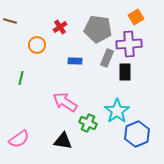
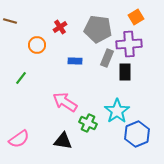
green line: rotated 24 degrees clockwise
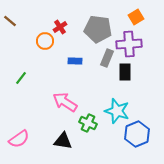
brown line: rotated 24 degrees clockwise
orange circle: moved 8 px right, 4 px up
cyan star: rotated 20 degrees counterclockwise
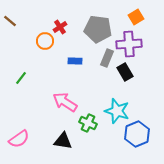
black rectangle: rotated 30 degrees counterclockwise
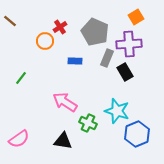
gray pentagon: moved 3 px left, 3 px down; rotated 16 degrees clockwise
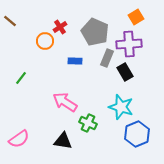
cyan star: moved 4 px right, 4 px up
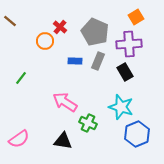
red cross: rotated 16 degrees counterclockwise
gray rectangle: moved 9 px left, 3 px down
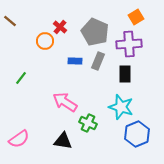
black rectangle: moved 2 px down; rotated 30 degrees clockwise
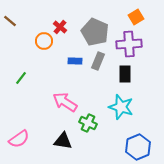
orange circle: moved 1 px left
blue hexagon: moved 1 px right, 13 px down
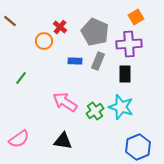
green cross: moved 7 px right, 12 px up; rotated 30 degrees clockwise
